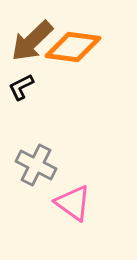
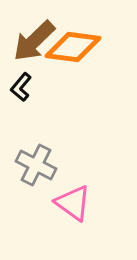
brown arrow: moved 2 px right
black L-shape: rotated 24 degrees counterclockwise
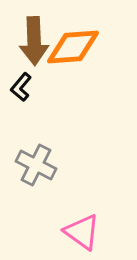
brown arrow: rotated 48 degrees counterclockwise
orange diamond: rotated 12 degrees counterclockwise
pink triangle: moved 9 px right, 29 px down
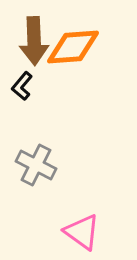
black L-shape: moved 1 px right, 1 px up
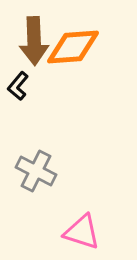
black L-shape: moved 4 px left
gray cross: moved 6 px down
pink triangle: rotated 18 degrees counterclockwise
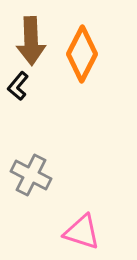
brown arrow: moved 3 px left
orange diamond: moved 9 px right, 7 px down; rotated 58 degrees counterclockwise
gray cross: moved 5 px left, 4 px down
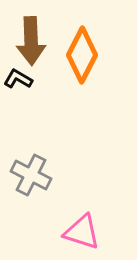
orange diamond: moved 1 px down
black L-shape: moved 7 px up; rotated 80 degrees clockwise
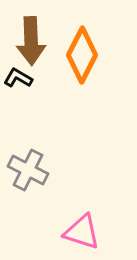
black L-shape: moved 1 px up
gray cross: moved 3 px left, 5 px up
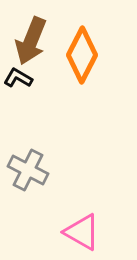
brown arrow: rotated 24 degrees clockwise
pink triangle: rotated 12 degrees clockwise
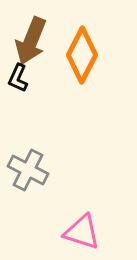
black L-shape: rotated 96 degrees counterclockwise
pink triangle: rotated 12 degrees counterclockwise
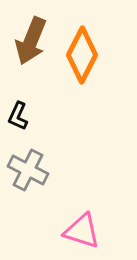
black L-shape: moved 38 px down
pink triangle: moved 1 px up
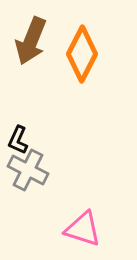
orange diamond: moved 1 px up
black L-shape: moved 24 px down
pink triangle: moved 1 px right, 2 px up
